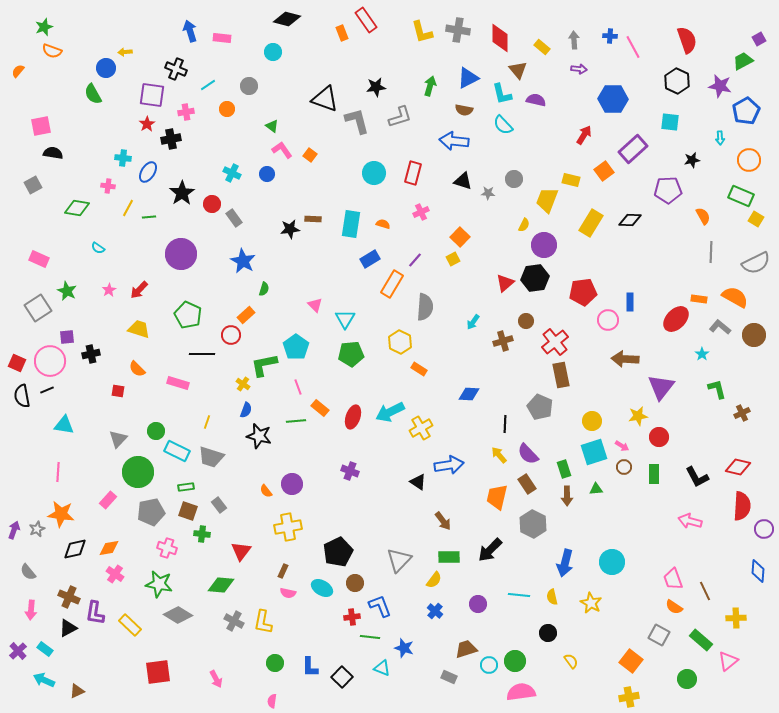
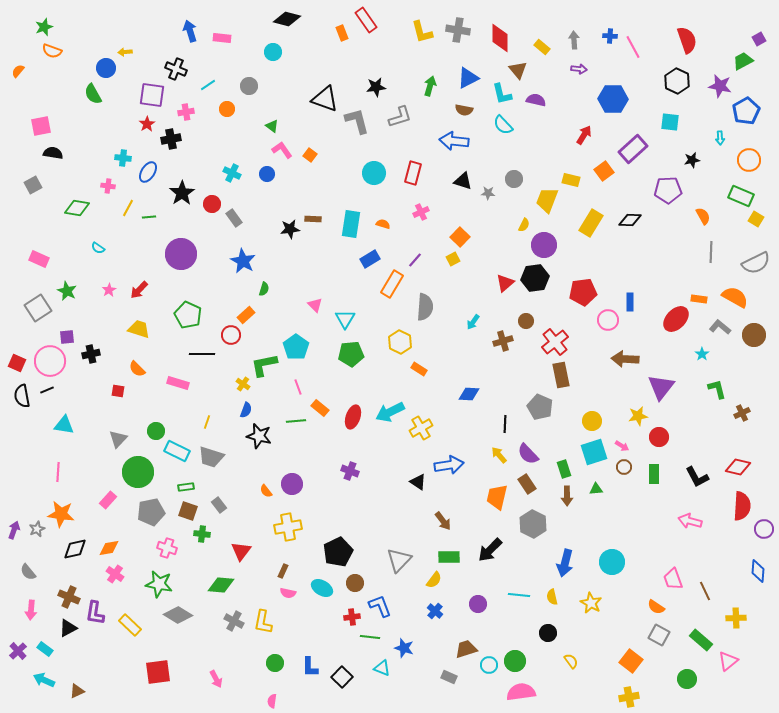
orange semicircle at (674, 607): moved 18 px left
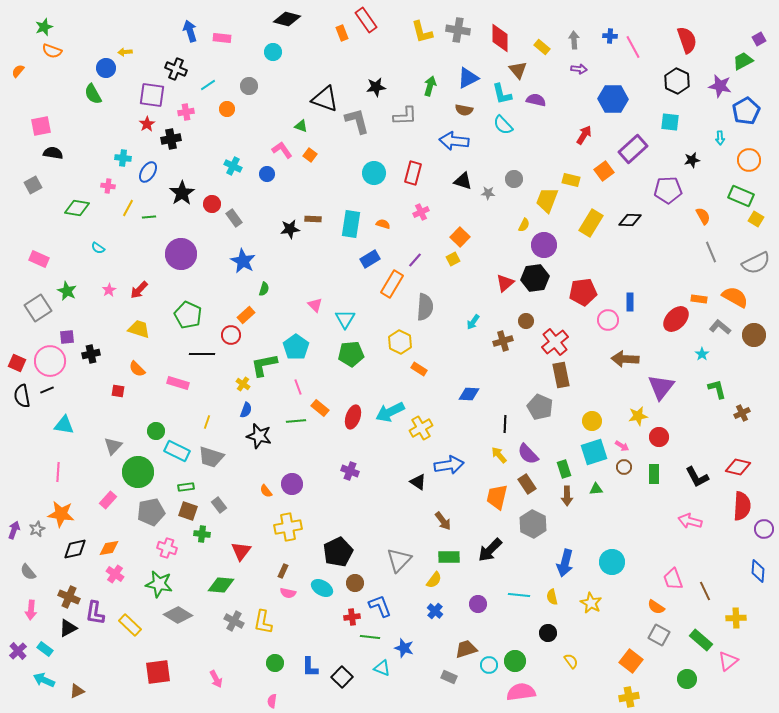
gray L-shape at (400, 117): moved 5 px right, 1 px up; rotated 15 degrees clockwise
green triangle at (272, 126): moved 29 px right; rotated 16 degrees counterclockwise
cyan cross at (232, 173): moved 1 px right, 7 px up
gray line at (711, 252): rotated 25 degrees counterclockwise
gray triangle at (118, 439): moved 5 px left, 7 px down
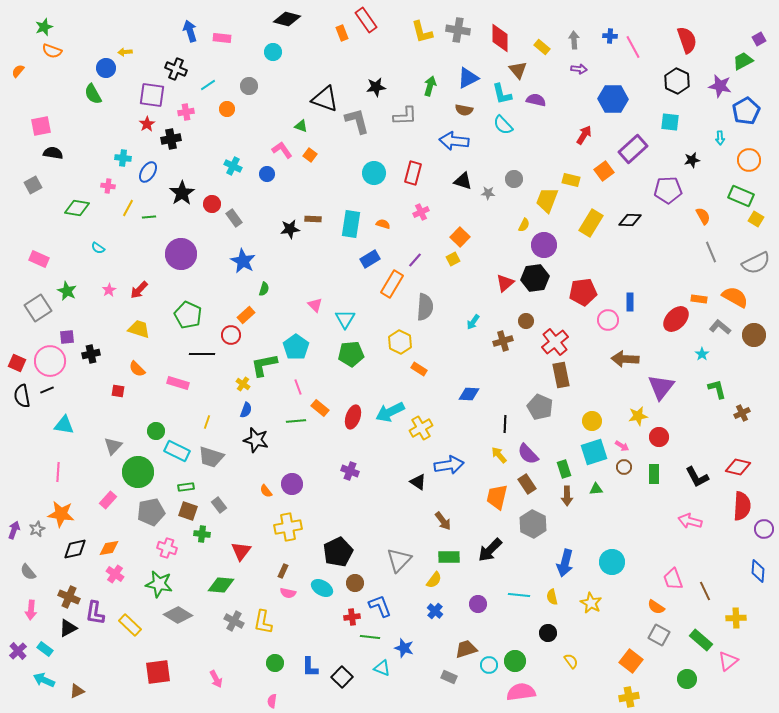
black star at (259, 436): moved 3 px left, 4 px down
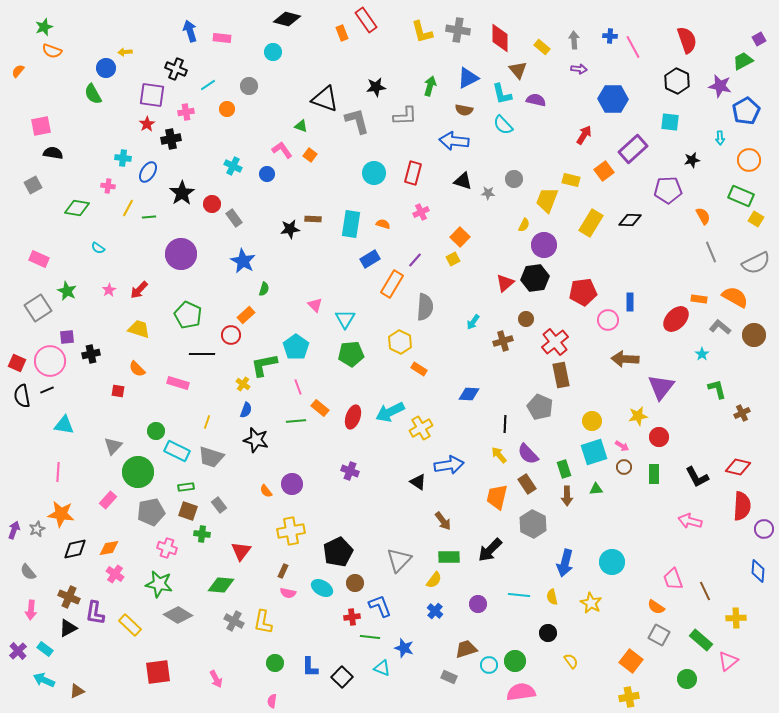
brown circle at (526, 321): moved 2 px up
yellow cross at (288, 527): moved 3 px right, 4 px down
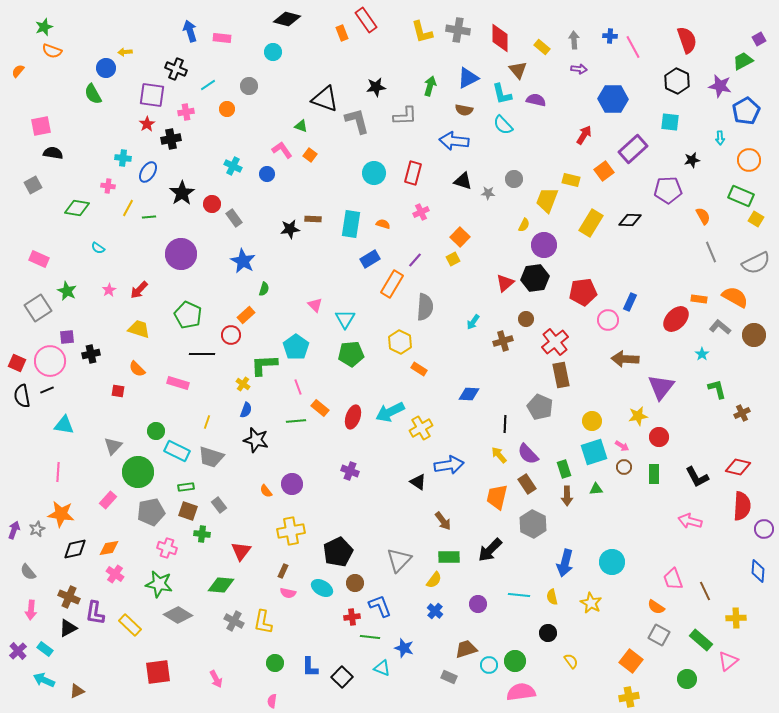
blue rectangle at (630, 302): rotated 24 degrees clockwise
green L-shape at (264, 365): rotated 8 degrees clockwise
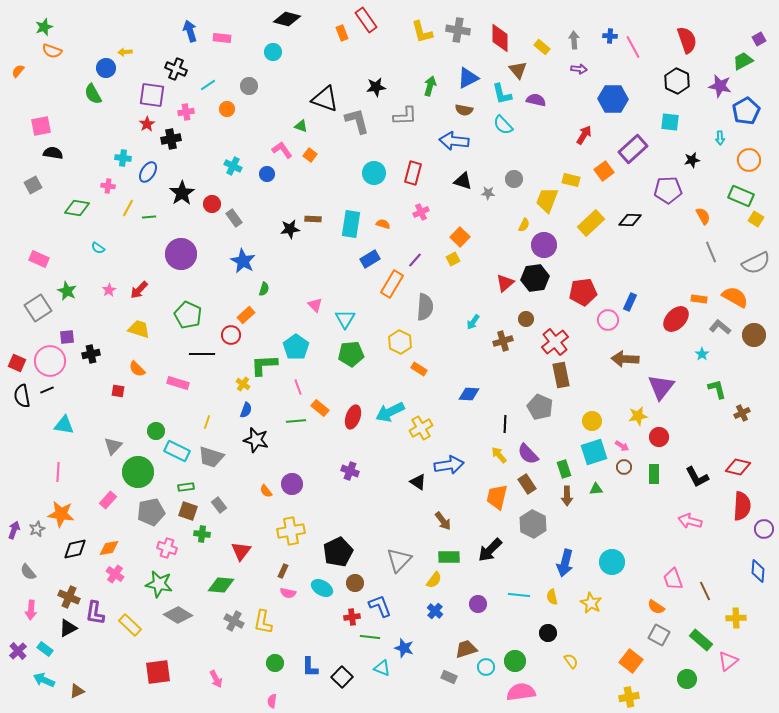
yellow rectangle at (591, 223): rotated 16 degrees clockwise
cyan circle at (489, 665): moved 3 px left, 2 px down
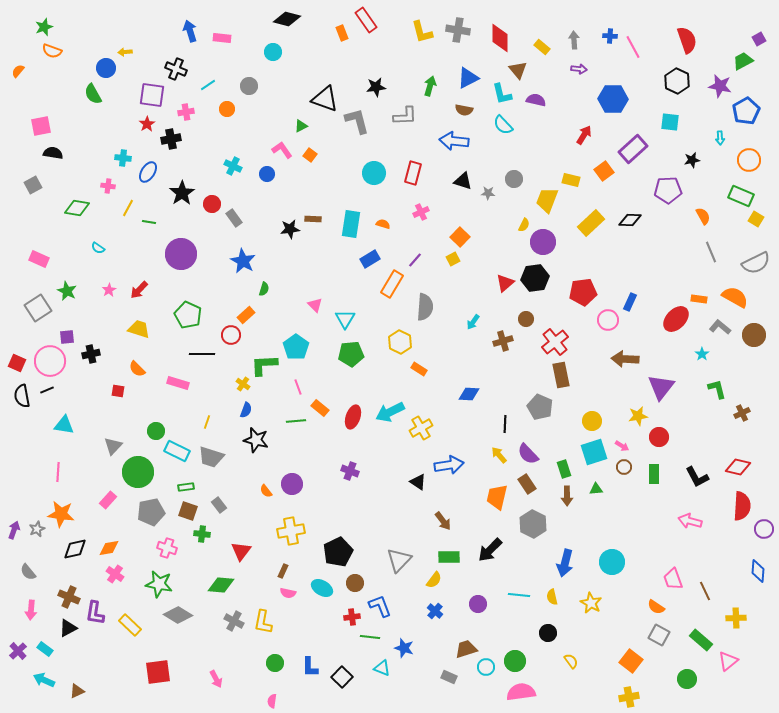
green triangle at (301, 126): rotated 48 degrees counterclockwise
green line at (149, 217): moved 5 px down; rotated 16 degrees clockwise
purple circle at (544, 245): moved 1 px left, 3 px up
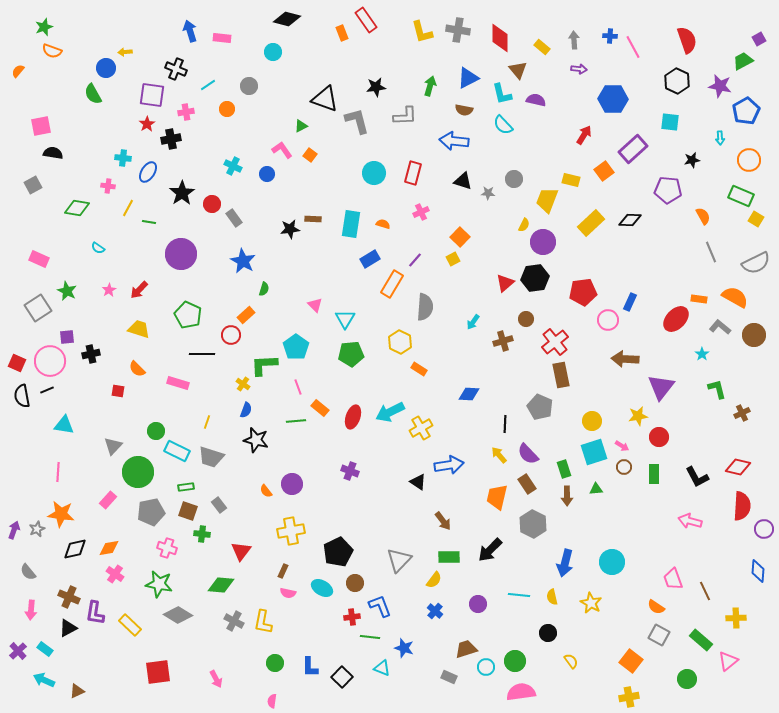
purple pentagon at (668, 190): rotated 8 degrees clockwise
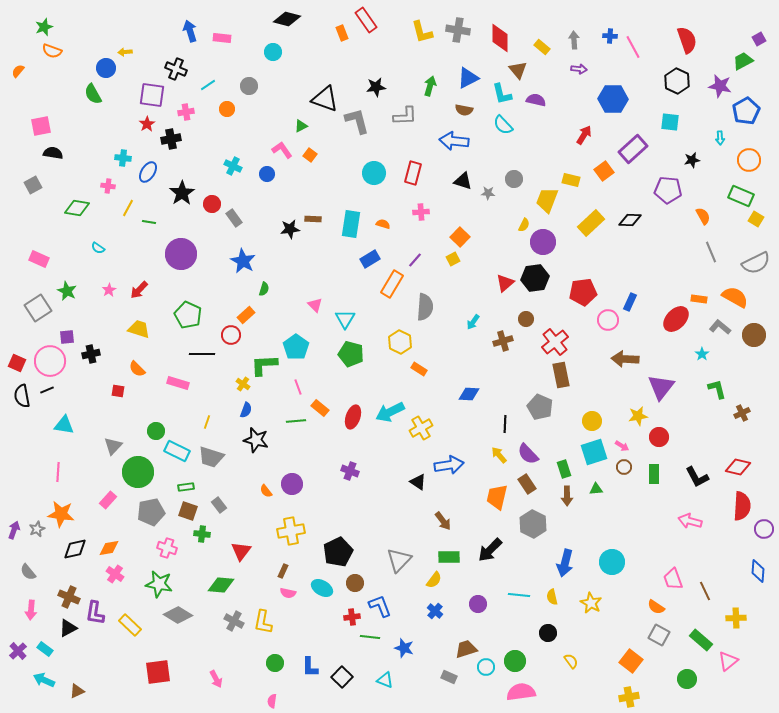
pink cross at (421, 212): rotated 21 degrees clockwise
green pentagon at (351, 354): rotated 20 degrees clockwise
cyan triangle at (382, 668): moved 3 px right, 12 px down
